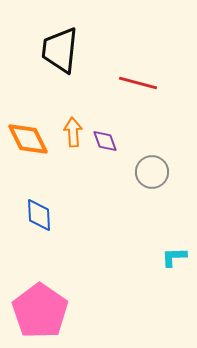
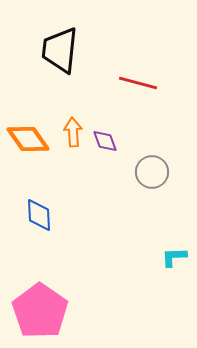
orange diamond: rotated 9 degrees counterclockwise
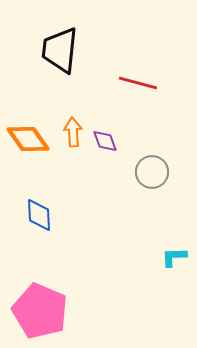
pink pentagon: rotated 12 degrees counterclockwise
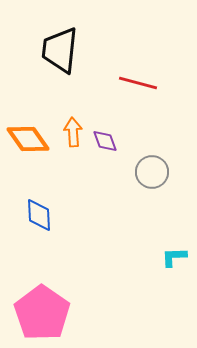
pink pentagon: moved 2 px right, 2 px down; rotated 12 degrees clockwise
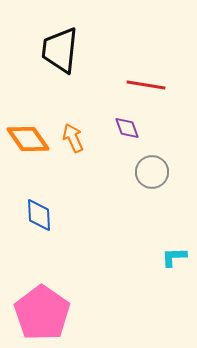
red line: moved 8 px right, 2 px down; rotated 6 degrees counterclockwise
orange arrow: moved 6 px down; rotated 20 degrees counterclockwise
purple diamond: moved 22 px right, 13 px up
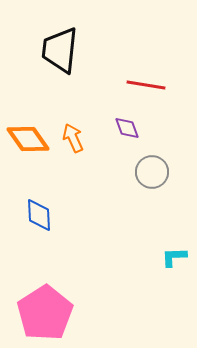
pink pentagon: moved 3 px right; rotated 4 degrees clockwise
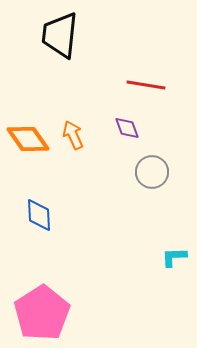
black trapezoid: moved 15 px up
orange arrow: moved 3 px up
pink pentagon: moved 3 px left
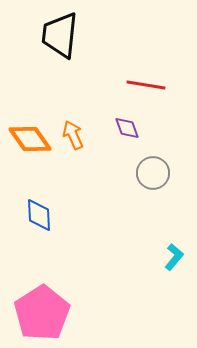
orange diamond: moved 2 px right
gray circle: moved 1 px right, 1 px down
cyan L-shape: rotated 132 degrees clockwise
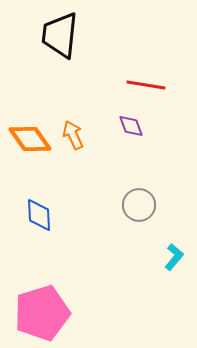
purple diamond: moved 4 px right, 2 px up
gray circle: moved 14 px left, 32 px down
pink pentagon: rotated 16 degrees clockwise
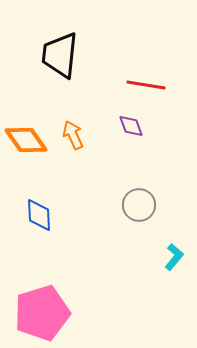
black trapezoid: moved 20 px down
orange diamond: moved 4 px left, 1 px down
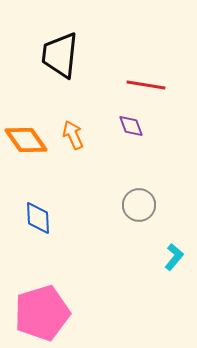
blue diamond: moved 1 px left, 3 px down
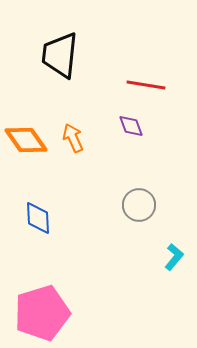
orange arrow: moved 3 px down
